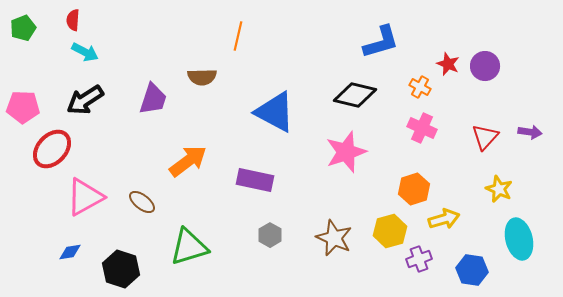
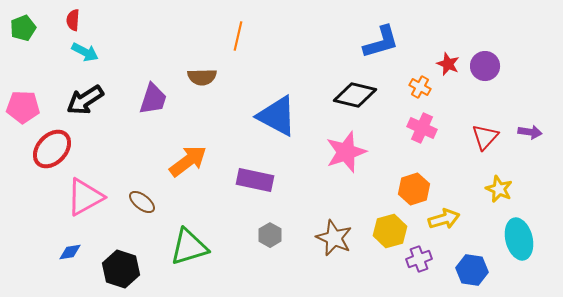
blue triangle: moved 2 px right, 4 px down
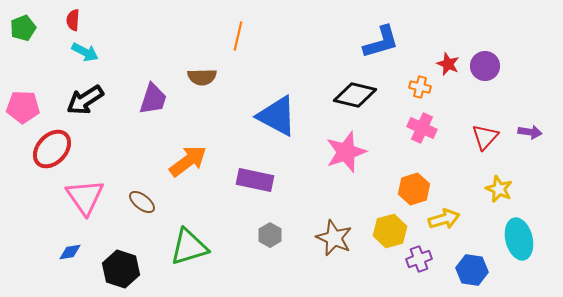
orange cross: rotated 15 degrees counterclockwise
pink triangle: rotated 36 degrees counterclockwise
